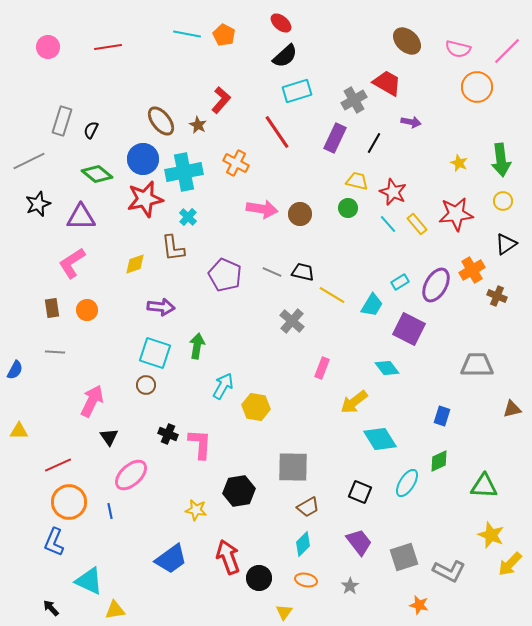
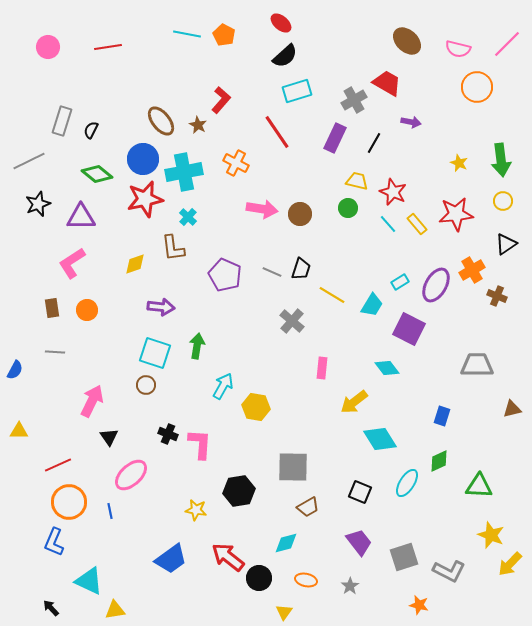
pink line at (507, 51): moved 7 px up
black trapezoid at (303, 272): moved 2 px left, 3 px up; rotated 95 degrees clockwise
pink rectangle at (322, 368): rotated 15 degrees counterclockwise
green triangle at (484, 486): moved 5 px left
cyan diamond at (303, 544): moved 17 px left, 1 px up; rotated 30 degrees clockwise
red arrow at (228, 557): rotated 32 degrees counterclockwise
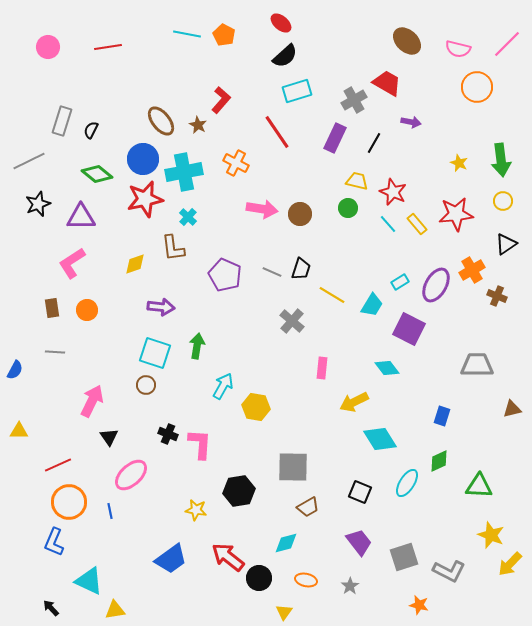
yellow arrow at (354, 402): rotated 12 degrees clockwise
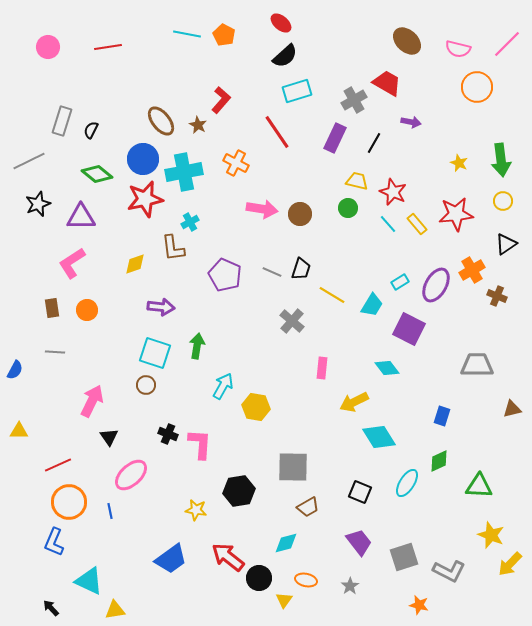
cyan cross at (188, 217): moved 2 px right, 5 px down; rotated 18 degrees clockwise
cyan diamond at (380, 439): moved 1 px left, 2 px up
yellow triangle at (284, 612): moved 12 px up
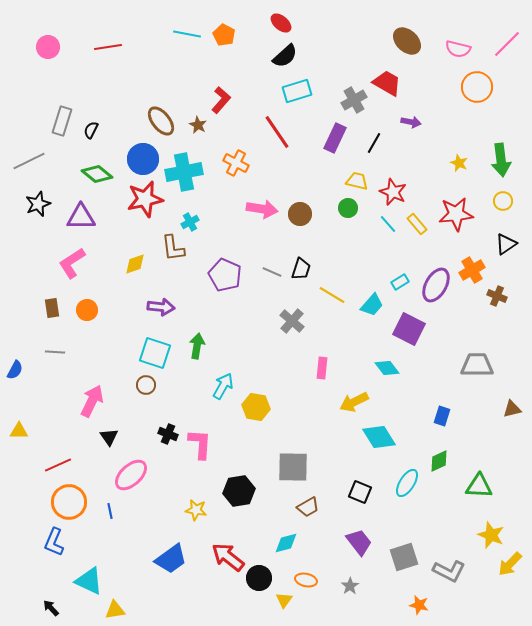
cyan trapezoid at (372, 305): rotated 10 degrees clockwise
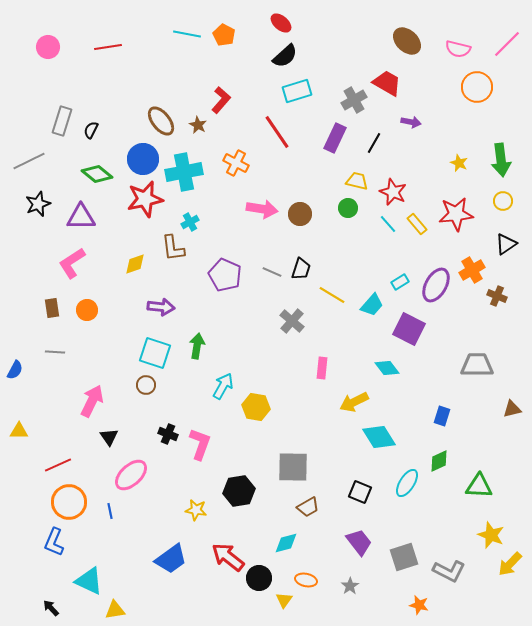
pink L-shape at (200, 444): rotated 16 degrees clockwise
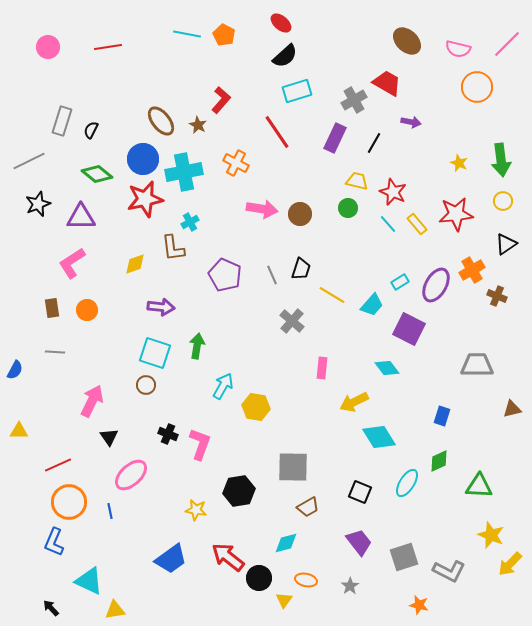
gray line at (272, 272): moved 3 px down; rotated 42 degrees clockwise
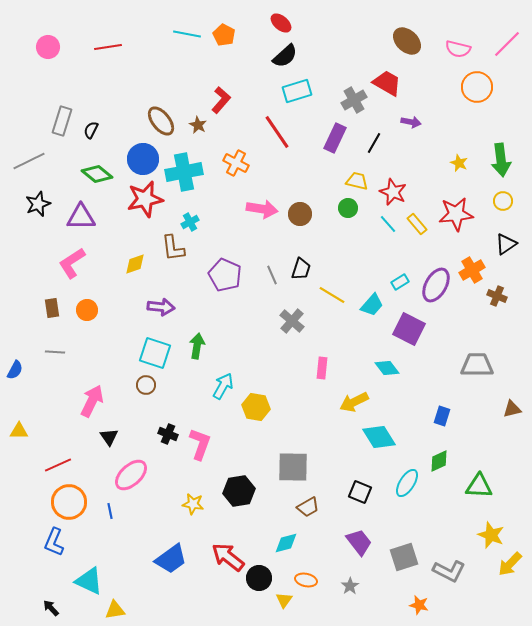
yellow star at (196, 510): moved 3 px left, 6 px up
